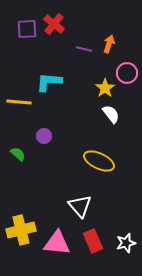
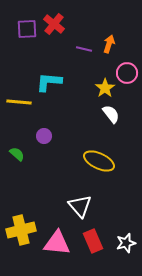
green semicircle: moved 1 px left
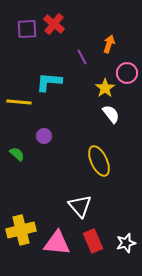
purple line: moved 2 px left, 8 px down; rotated 49 degrees clockwise
yellow ellipse: rotated 40 degrees clockwise
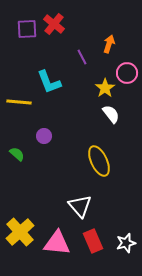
cyan L-shape: rotated 116 degrees counterclockwise
yellow cross: moved 1 px left, 2 px down; rotated 28 degrees counterclockwise
